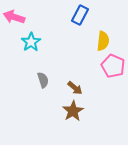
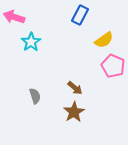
yellow semicircle: moved 1 px right, 1 px up; rotated 48 degrees clockwise
gray semicircle: moved 8 px left, 16 px down
brown star: moved 1 px right, 1 px down
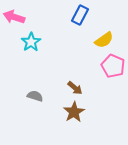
gray semicircle: rotated 56 degrees counterclockwise
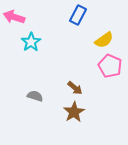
blue rectangle: moved 2 px left
pink pentagon: moved 3 px left
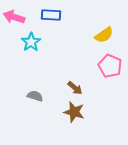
blue rectangle: moved 27 px left; rotated 66 degrees clockwise
yellow semicircle: moved 5 px up
brown star: rotated 25 degrees counterclockwise
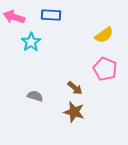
pink pentagon: moved 5 px left, 3 px down
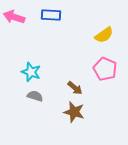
cyan star: moved 30 px down; rotated 18 degrees counterclockwise
